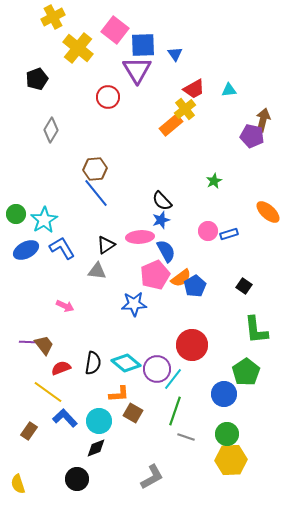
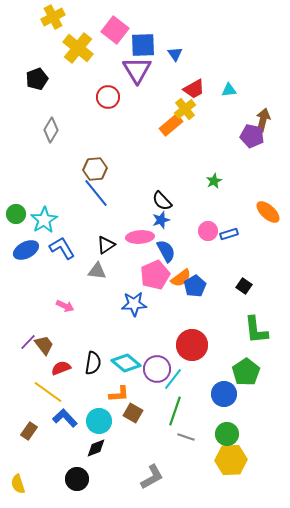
purple line at (28, 342): rotated 48 degrees counterclockwise
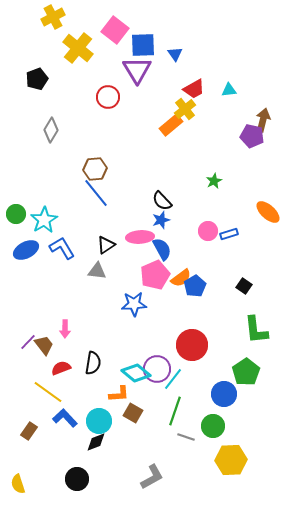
blue semicircle at (166, 251): moved 4 px left, 2 px up
pink arrow at (65, 306): moved 23 px down; rotated 66 degrees clockwise
cyan diamond at (126, 363): moved 10 px right, 10 px down
green circle at (227, 434): moved 14 px left, 8 px up
black diamond at (96, 448): moved 6 px up
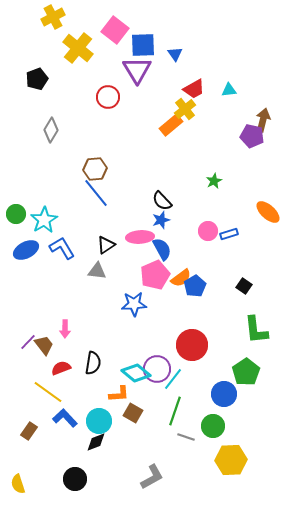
black circle at (77, 479): moved 2 px left
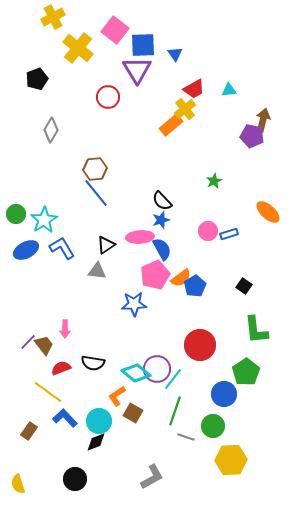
red circle at (192, 345): moved 8 px right
black semicircle at (93, 363): rotated 90 degrees clockwise
orange L-shape at (119, 394): moved 2 px left, 2 px down; rotated 150 degrees clockwise
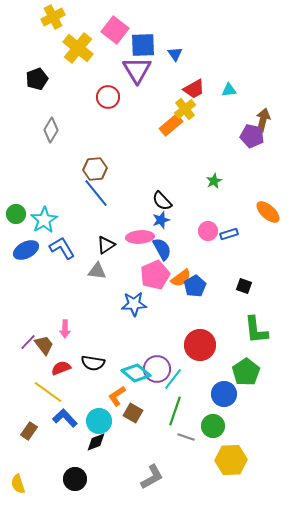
black square at (244, 286): rotated 14 degrees counterclockwise
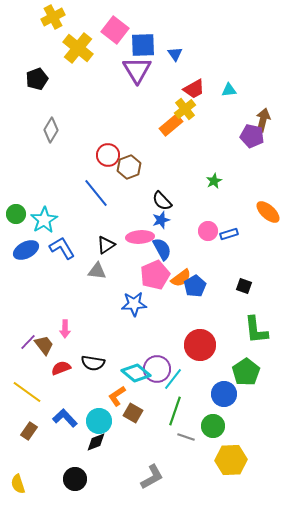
red circle at (108, 97): moved 58 px down
brown hexagon at (95, 169): moved 34 px right, 2 px up; rotated 15 degrees counterclockwise
yellow line at (48, 392): moved 21 px left
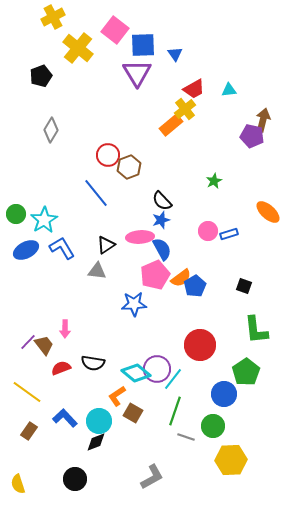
purple triangle at (137, 70): moved 3 px down
black pentagon at (37, 79): moved 4 px right, 3 px up
